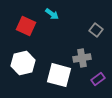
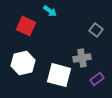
cyan arrow: moved 2 px left, 3 px up
purple rectangle: moved 1 px left
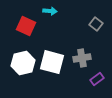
cyan arrow: rotated 32 degrees counterclockwise
gray square: moved 6 px up
white square: moved 7 px left, 13 px up
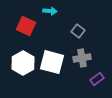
gray square: moved 18 px left, 7 px down
white hexagon: rotated 15 degrees counterclockwise
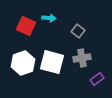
cyan arrow: moved 1 px left, 7 px down
white hexagon: rotated 10 degrees clockwise
